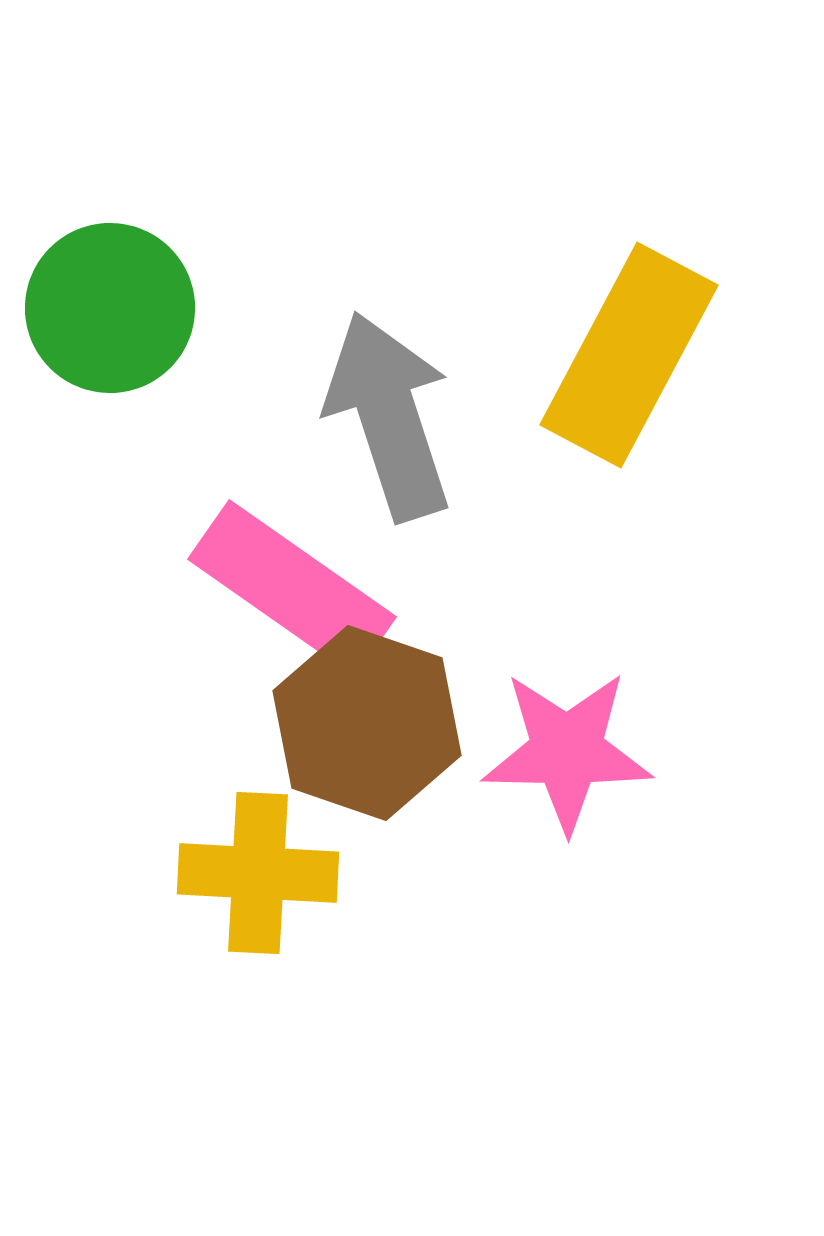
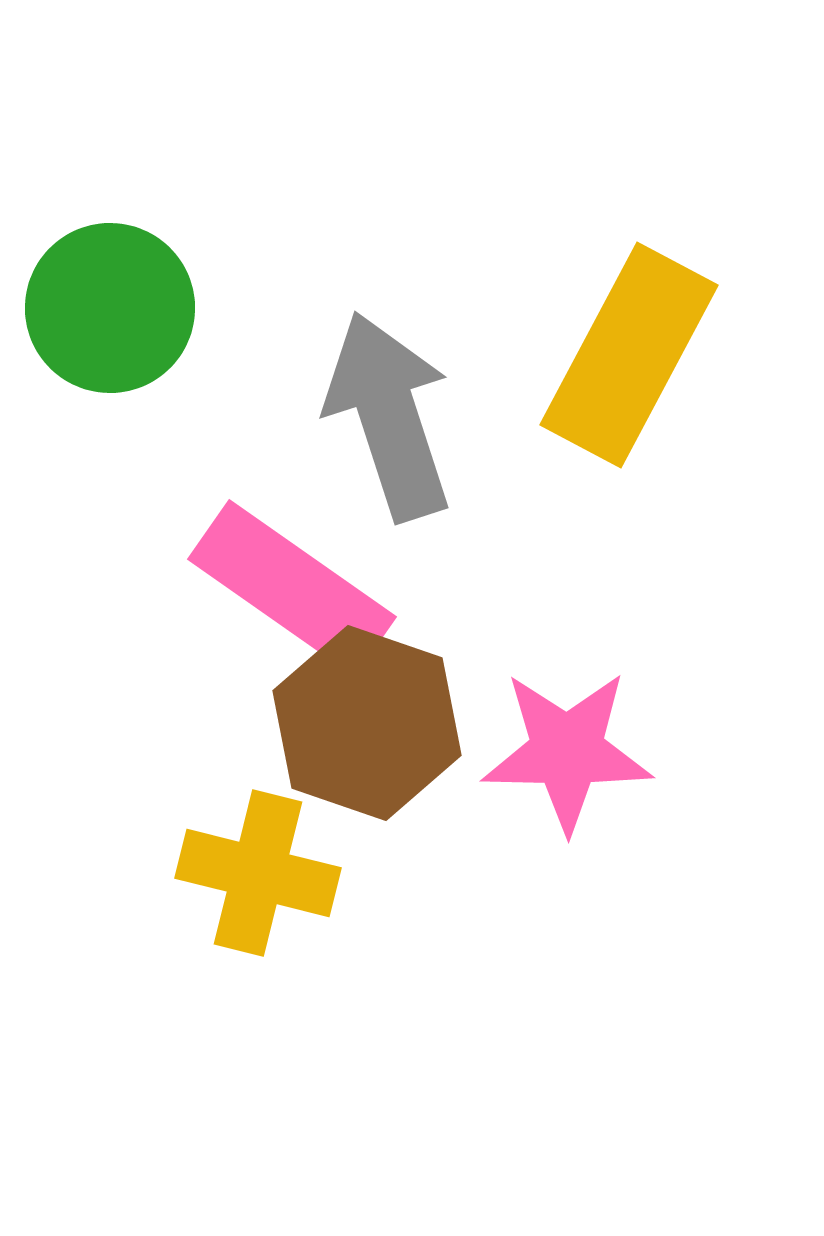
yellow cross: rotated 11 degrees clockwise
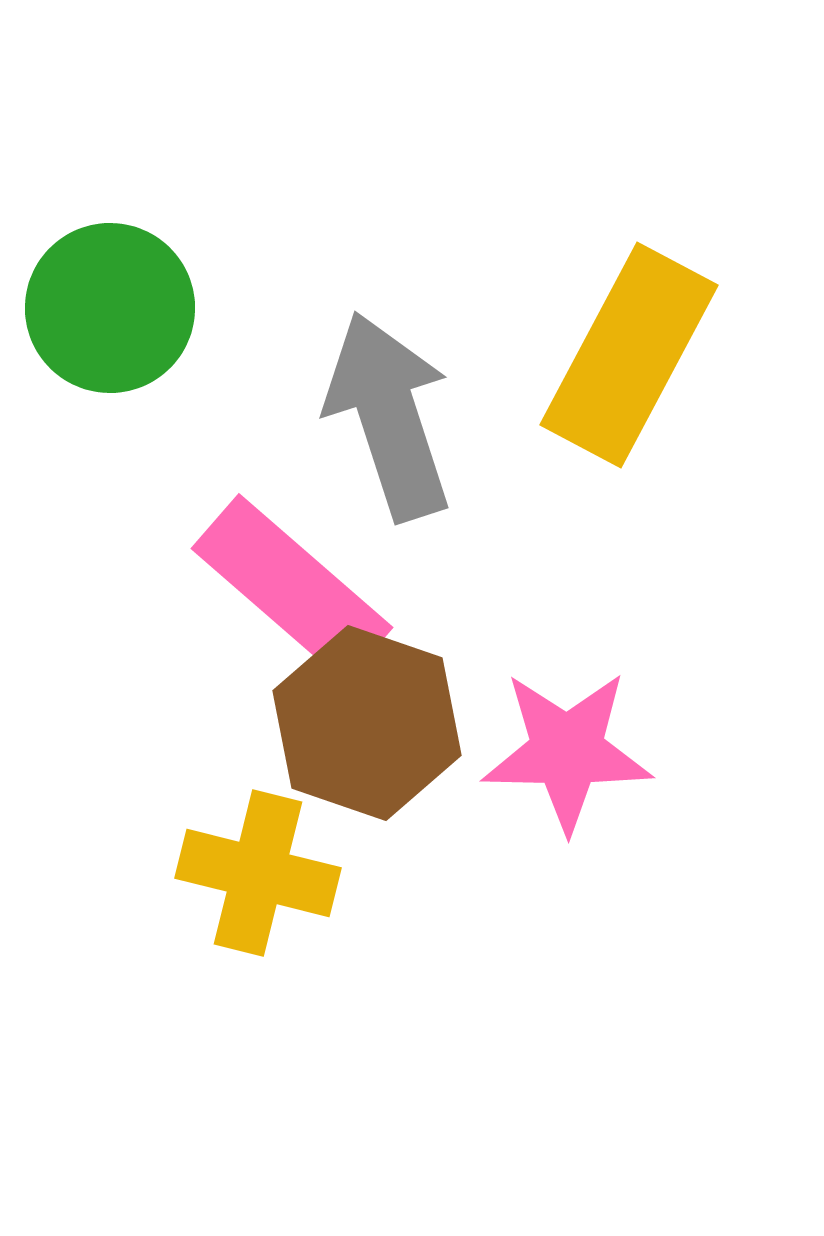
pink rectangle: rotated 6 degrees clockwise
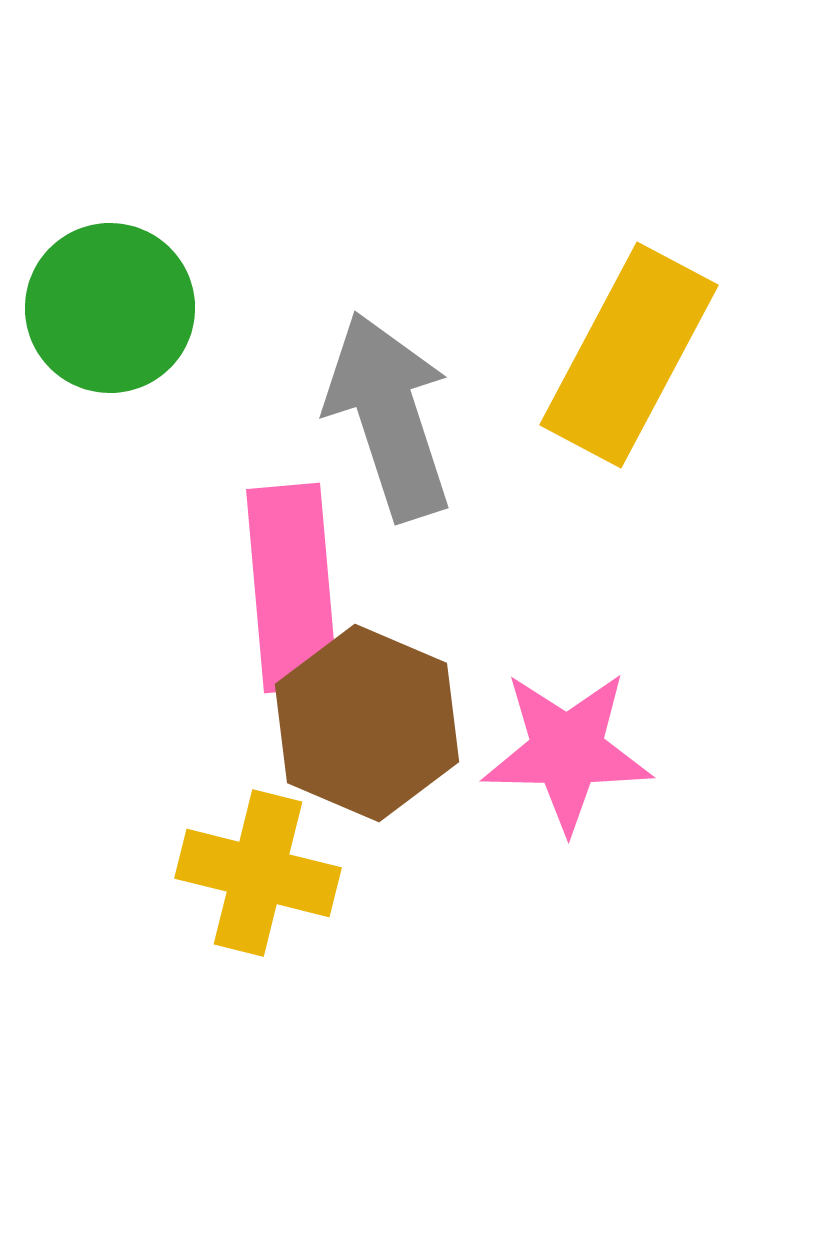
pink rectangle: rotated 44 degrees clockwise
brown hexagon: rotated 4 degrees clockwise
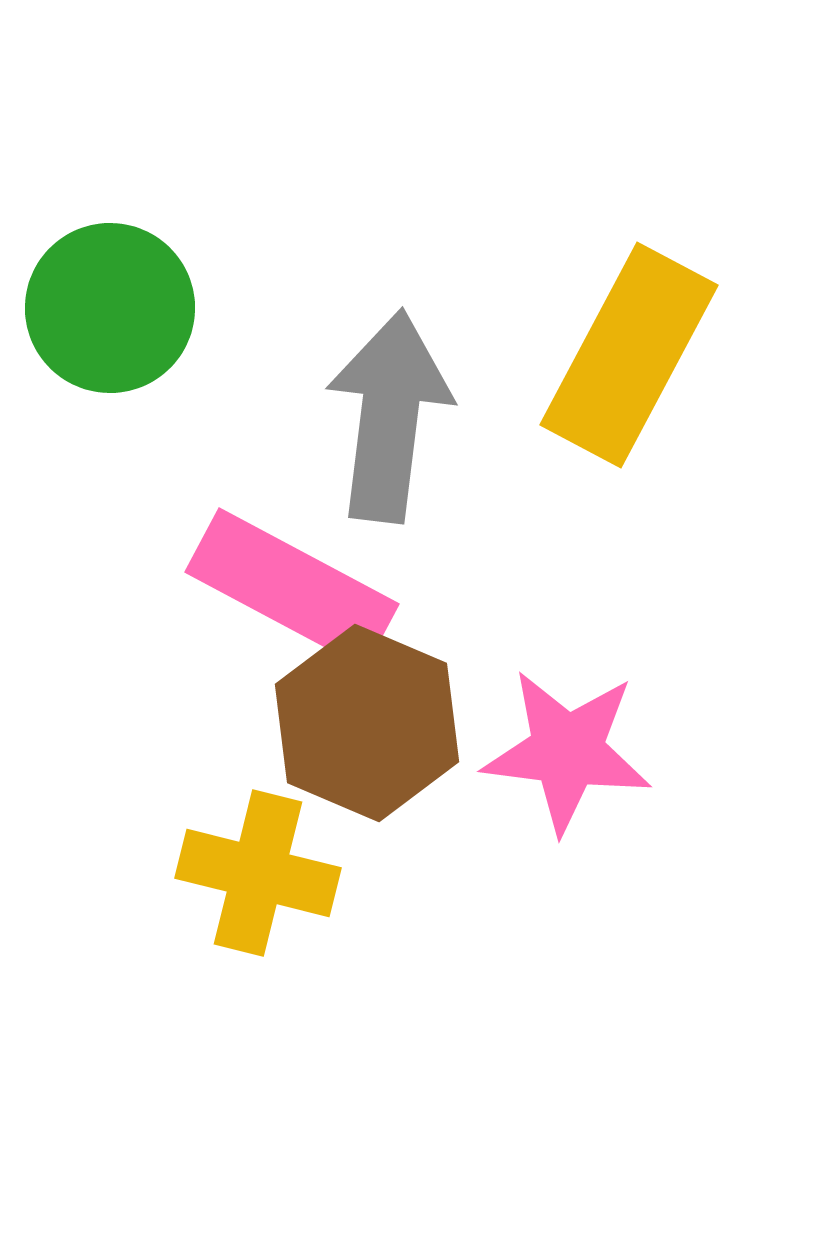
gray arrow: rotated 25 degrees clockwise
pink rectangle: rotated 57 degrees counterclockwise
pink star: rotated 6 degrees clockwise
